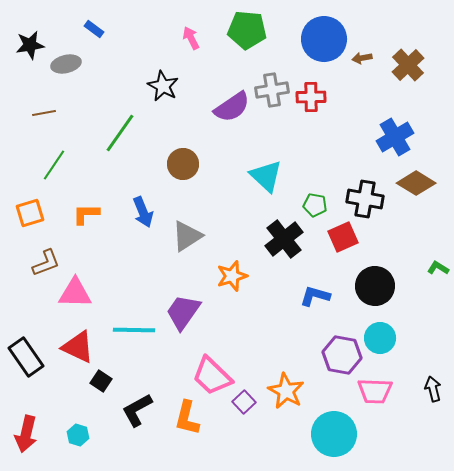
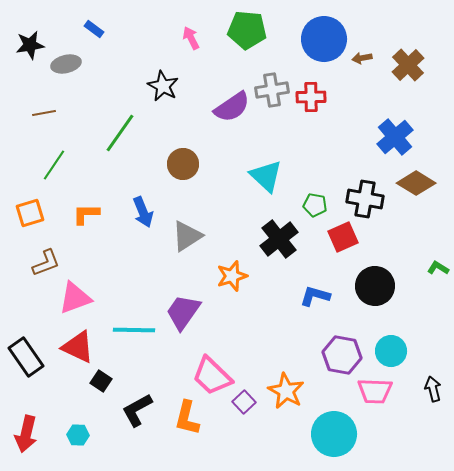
blue cross at (395, 137): rotated 9 degrees counterclockwise
black cross at (284, 239): moved 5 px left
pink triangle at (75, 293): moved 5 px down; rotated 21 degrees counterclockwise
cyan circle at (380, 338): moved 11 px right, 13 px down
cyan hexagon at (78, 435): rotated 15 degrees counterclockwise
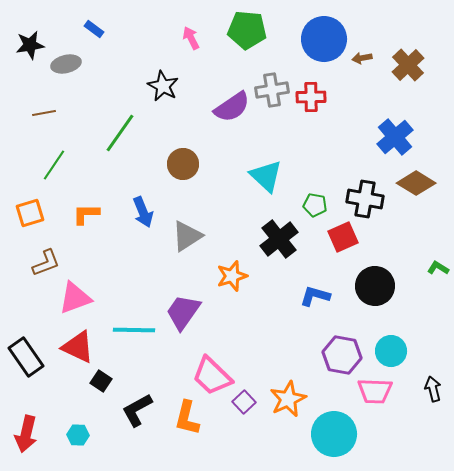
orange star at (286, 391): moved 2 px right, 8 px down; rotated 18 degrees clockwise
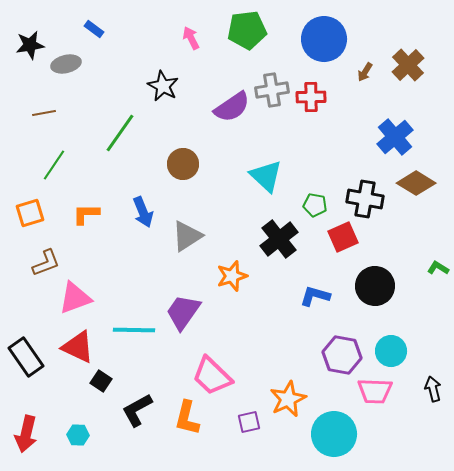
green pentagon at (247, 30): rotated 12 degrees counterclockwise
brown arrow at (362, 58): moved 3 px right, 14 px down; rotated 48 degrees counterclockwise
purple square at (244, 402): moved 5 px right, 20 px down; rotated 30 degrees clockwise
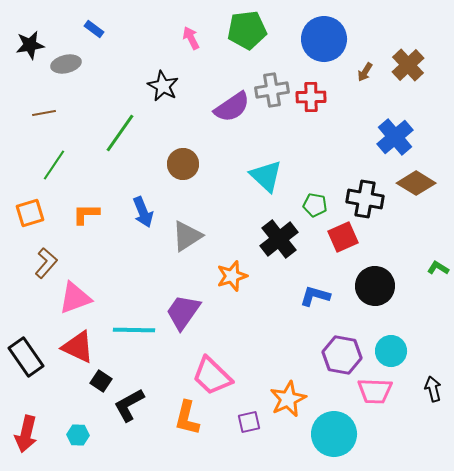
brown L-shape at (46, 263): rotated 28 degrees counterclockwise
black L-shape at (137, 410): moved 8 px left, 5 px up
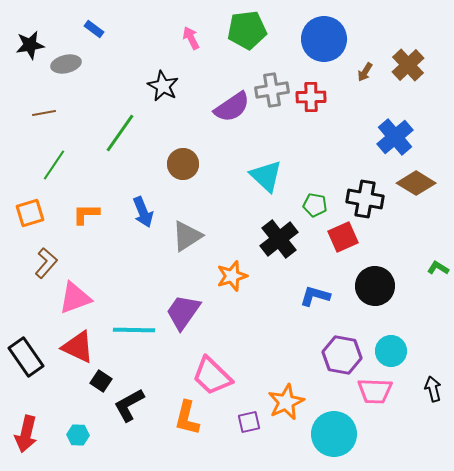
orange star at (288, 399): moved 2 px left, 3 px down
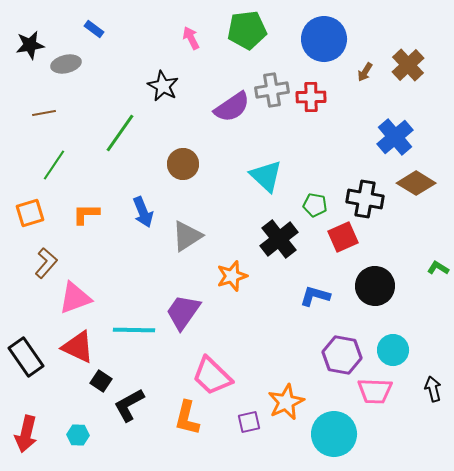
cyan circle at (391, 351): moved 2 px right, 1 px up
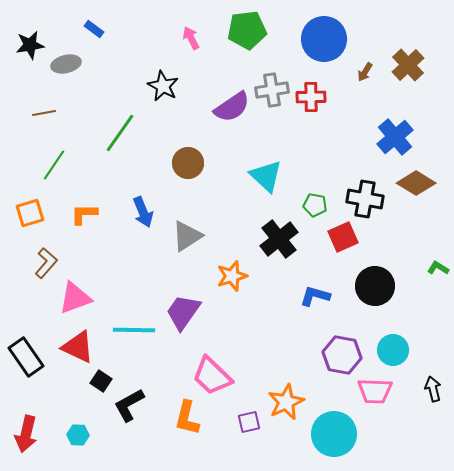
brown circle at (183, 164): moved 5 px right, 1 px up
orange L-shape at (86, 214): moved 2 px left
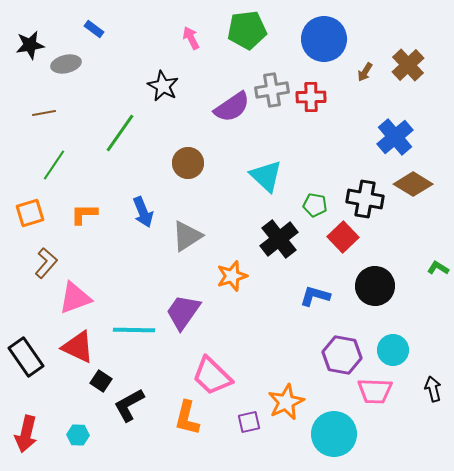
brown diamond at (416, 183): moved 3 px left, 1 px down
red square at (343, 237): rotated 20 degrees counterclockwise
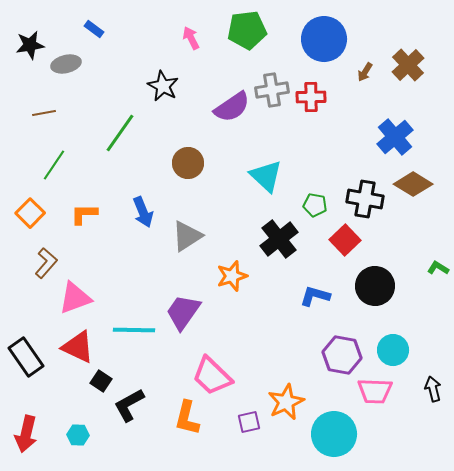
orange square at (30, 213): rotated 28 degrees counterclockwise
red square at (343, 237): moved 2 px right, 3 px down
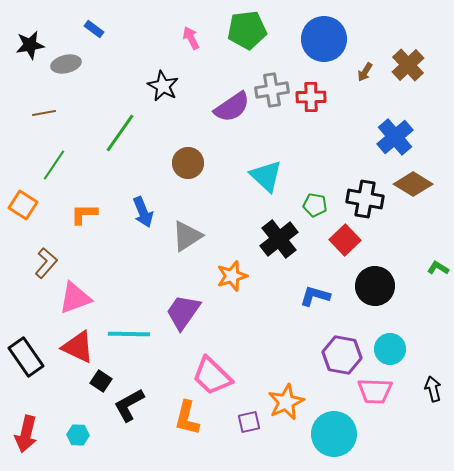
orange square at (30, 213): moved 7 px left, 8 px up; rotated 12 degrees counterclockwise
cyan line at (134, 330): moved 5 px left, 4 px down
cyan circle at (393, 350): moved 3 px left, 1 px up
